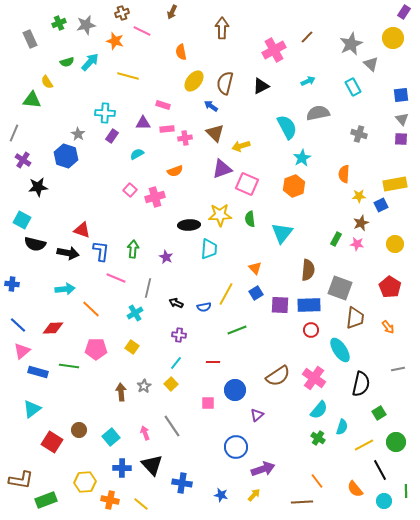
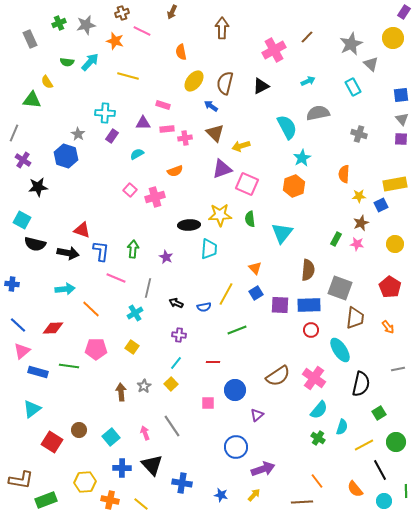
green semicircle at (67, 62): rotated 24 degrees clockwise
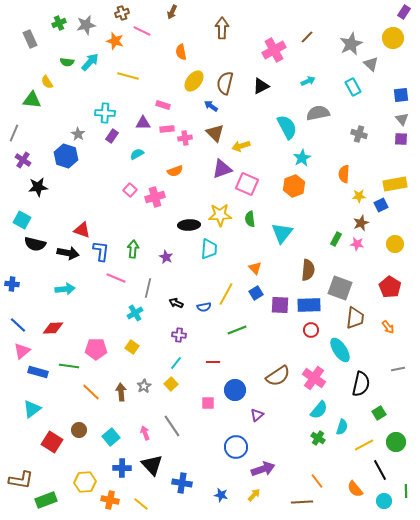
orange line at (91, 309): moved 83 px down
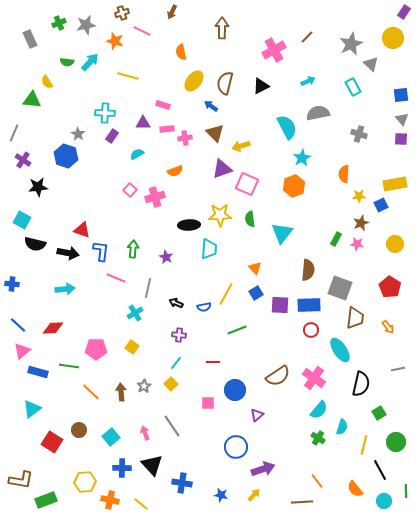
yellow line at (364, 445): rotated 48 degrees counterclockwise
